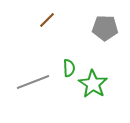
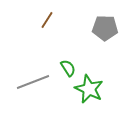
brown line: rotated 12 degrees counterclockwise
green semicircle: moved 1 px left; rotated 30 degrees counterclockwise
green star: moved 4 px left, 5 px down; rotated 8 degrees counterclockwise
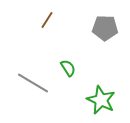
gray line: moved 1 px down; rotated 52 degrees clockwise
green star: moved 12 px right, 11 px down
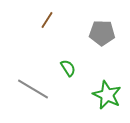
gray pentagon: moved 3 px left, 5 px down
gray line: moved 6 px down
green star: moved 6 px right, 5 px up
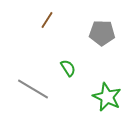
green star: moved 2 px down
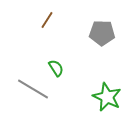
green semicircle: moved 12 px left
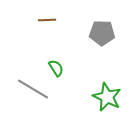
brown line: rotated 54 degrees clockwise
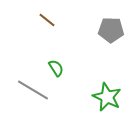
brown line: rotated 42 degrees clockwise
gray pentagon: moved 9 px right, 3 px up
gray line: moved 1 px down
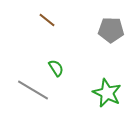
green star: moved 4 px up
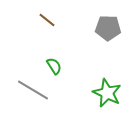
gray pentagon: moved 3 px left, 2 px up
green semicircle: moved 2 px left, 2 px up
